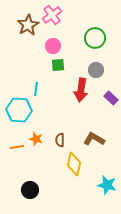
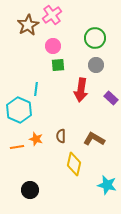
gray circle: moved 5 px up
cyan hexagon: rotated 20 degrees clockwise
brown semicircle: moved 1 px right, 4 px up
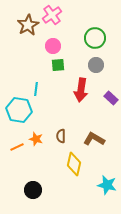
cyan hexagon: rotated 15 degrees counterclockwise
orange line: rotated 16 degrees counterclockwise
black circle: moved 3 px right
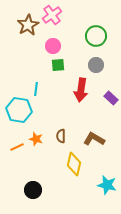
green circle: moved 1 px right, 2 px up
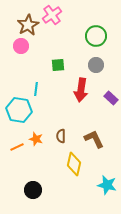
pink circle: moved 32 px left
brown L-shape: rotated 35 degrees clockwise
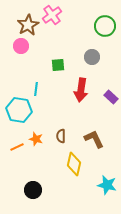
green circle: moved 9 px right, 10 px up
gray circle: moved 4 px left, 8 px up
purple rectangle: moved 1 px up
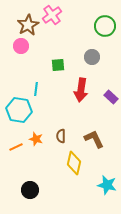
orange line: moved 1 px left
yellow diamond: moved 1 px up
black circle: moved 3 px left
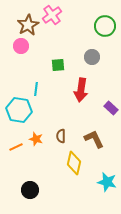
purple rectangle: moved 11 px down
cyan star: moved 3 px up
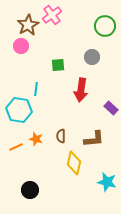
brown L-shape: rotated 110 degrees clockwise
